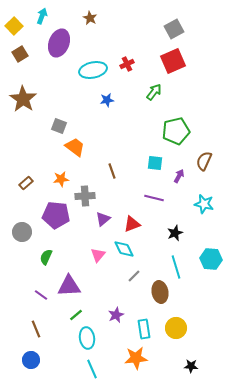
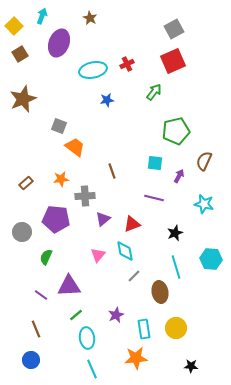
brown star at (23, 99): rotated 16 degrees clockwise
purple pentagon at (56, 215): moved 4 px down
cyan diamond at (124, 249): moved 1 px right, 2 px down; rotated 15 degrees clockwise
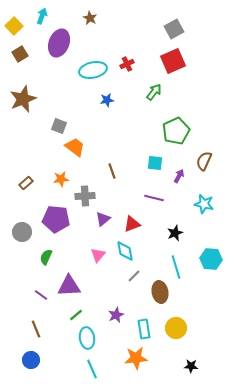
green pentagon at (176, 131): rotated 12 degrees counterclockwise
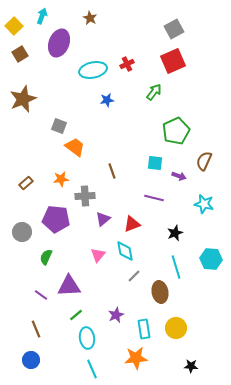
purple arrow at (179, 176): rotated 80 degrees clockwise
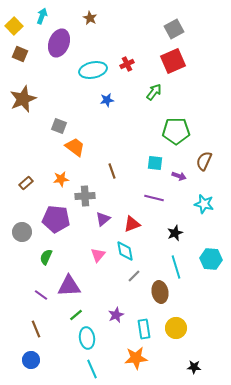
brown square at (20, 54): rotated 35 degrees counterclockwise
green pentagon at (176, 131): rotated 24 degrees clockwise
black star at (191, 366): moved 3 px right, 1 px down
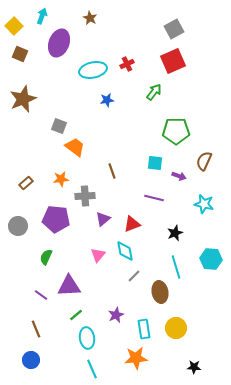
gray circle at (22, 232): moved 4 px left, 6 px up
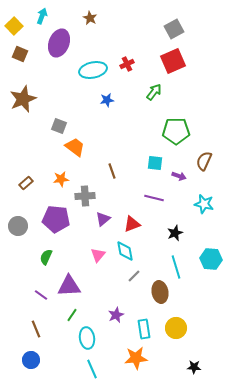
green line at (76, 315): moved 4 px left; rotated 16 degrees counterclockwise
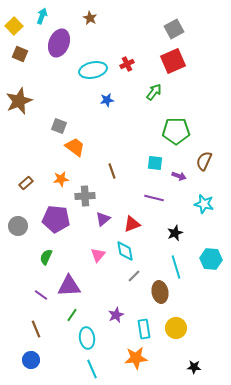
brown star at (23, 99): moved 4 px left, 2 px down
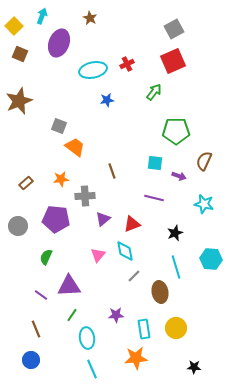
purple star at (116, 315): rotated 21 degrees clockwise
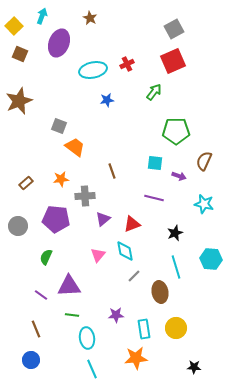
green line at (72, 315): rotated 64 degrees clockwise
